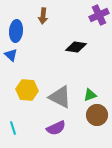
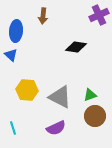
brown circle: moved 2 px left, 1 px down
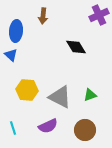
black diamond: rotated 50 degrees clockwise
brown circle: moved 10 px left, 14 px down
purple semicircle: moved 8 px left, 2 px up
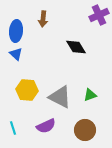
brown arrow: moved 3 px down
blue triangle: moved 5 px right, 1 px up
purple semicircle: moved 2 px left
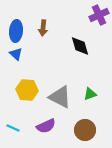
brown arrow: moved 9 px down
black diamond: moved 4 px right, 1 px up; rotated 15 degrees clockwise
green triangle: moved 1 px up
cyan line: rotated 48 degrees counterclockwise
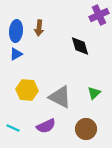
brown arrow: moved 4 px left
blue triangle: rotated 48 degrees clockwise
green triangle: moved 4 px right, 1 px up; rotated 24 degrees counterclockwise
brown circle: moved 1 px right, 1 px up
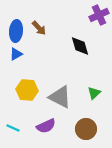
brown arrow: rotated 49 degrees counterclockwise
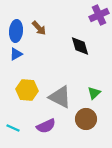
brown circle: moved 10 px up
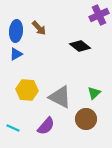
black diamond: rotated 35 degrees counterclockwise
purple semicircle: rotated 24 degrees counterclockwise
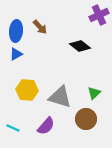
brown arrow: moved 1 px right, 1 px up
gray triangle: rotated 10 degrees counterclockwise
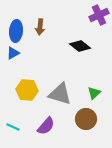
brown arrow: rotated 49 degrees clockwise
blue triangle: moved 3 px left, 1 px up
gray triangle: moved 3 px up
cyan line: moved 1 px up
